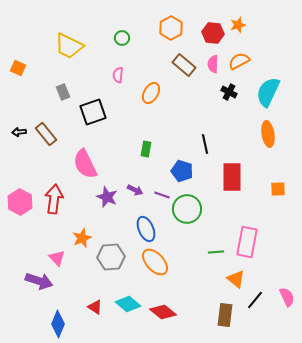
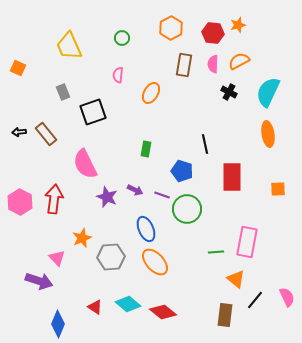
yellow trapezoid at (69, 46): rotated 40 degrees clockwise
brown rectangle at (184, 65): rotated 60 degrees clockwise
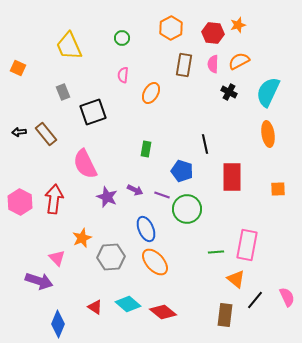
pink semicircle at (118, 75): moved 5 px right
pink rectangle at (247, 242): moved 3 px down
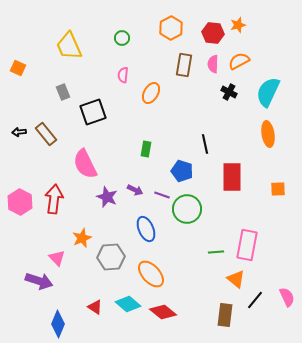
orange ellipse at (155, 262): moved 4 px left, 12 px down
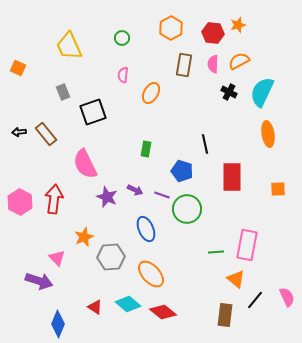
cyan semicircle at (268, 92): moved 6 px left
orange star at (82, 238): moved 2 px right, 1 px up
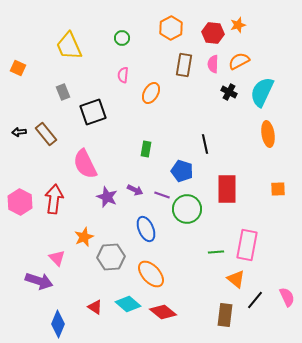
red rectangle at (232, 177): moved 5 px left, 12 px down
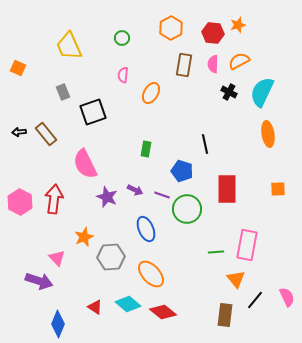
orange triangle at (236, 279): rotated 12 degrees clockwise
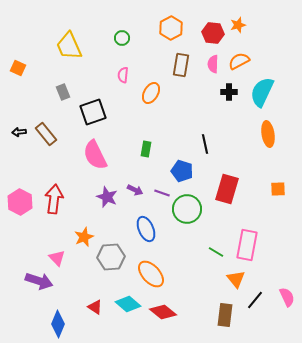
brown rectangle at (184, 65): moved 3 px left
black cross at (229, 92): rotated 28 degrees counterclockwise
pink semicircle at (85, 164): moved 10 px right, 9 px up
red rectangle at (227, 189): rotated 16 degrees clockwise
purple line at (162, 195): moved 2 px up
green line at (216, 252): rotated 35 degrees clockwise
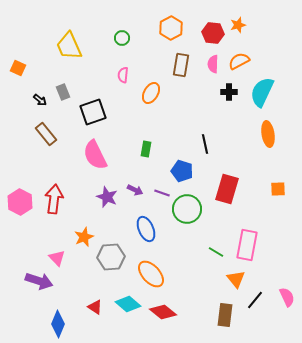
black arrow at (19, 132): moved 21 px right, 32 px up; rotated 136 degrees counterclockwise
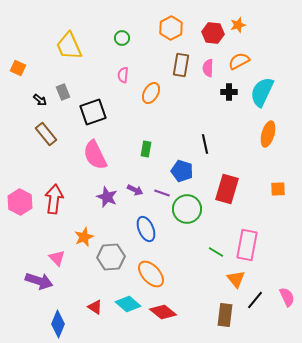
pink semicircle at (213, 64): moved 5 px left, 4 px down
orange ellipse at (268, 134): rotated 25 degrees clockwise
